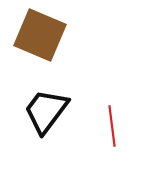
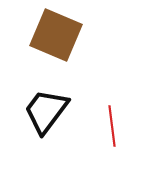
brown square: moved 16 px right
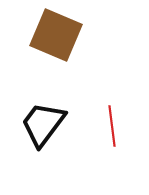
black trapezoid: moved 3 px left, 13 px down
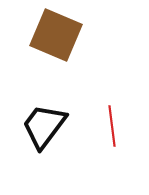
black trapezoid: moved 1 px right, 2 px down
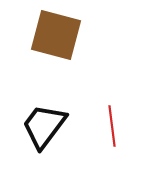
brown square: rotated 8 degrees counterclockwise
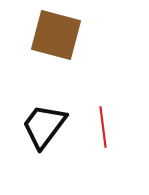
red line: moved 9 px left, 1 px down
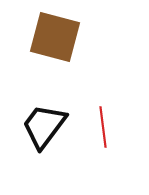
brown square: moved 1 px left, 2 px down
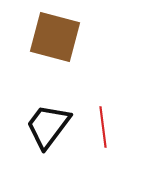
black trapezoid: moved 4 px right
